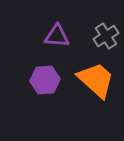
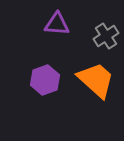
purple triangle: moved 12 px up
purple hexagon: rotated 16 degrees counterclockwise
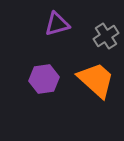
purple triangle: rotated 20 degrees counterclockwise
purple hexagon: moved 1 px left, 1 px up; rotated 12 degrees clockwise
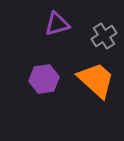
gray cross: moved 2 px left
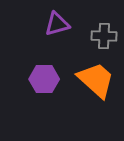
gray cross: rotated 35 degrees clockwise
purple hexagon: rotated 8 degrees clockwise
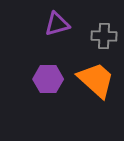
purple hexagon: moved 4 px right
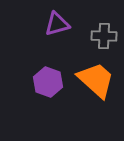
purple hexagon: moved 3 px down; rotated 20 degrees clockwise
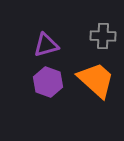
purple triangle: moved 11 px left, 21 px down
gray cross: moved 1 px left
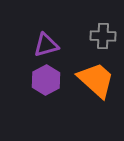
purple hexagon: moved 2 px left, 2 px up; rotated 12 degrees clockwise
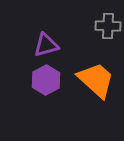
gray cross: moved 5 px right, 10 px up
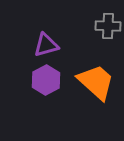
orange trapezoid: moved 2 px down
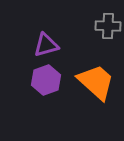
purple hexagon: rotated 8 degrees clockwise
